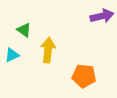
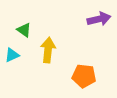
purple arrow: moved 3 px left, 3 px down
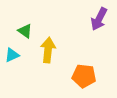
purple arrow: rotated 130 degrees clockwise
green triangle: moved 1 px right, 1 px down
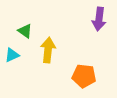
purple arrow: rotated 20 degrees counterclockwise
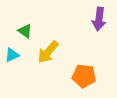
yellow arrow: moved 2 px down; rotated 145 degrees counterclockwise
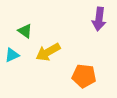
yellow arrow: rotated 20 degrees clockwise
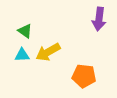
cyan triangle: moved 10 px right; rotated 21 degrees clockwise
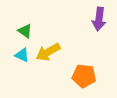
cyan triangle: rotated 28 degrees clockwise
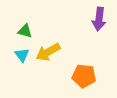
green triangle: rotated 21 degrees counterclockwise
cyan triangle: rotated 28 degrees clockwise
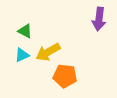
green triangle: rotated 14 degrees clockwise
cyan triangle: rotated 42 degrees clockwise
orange pentagon: moved 19 px left
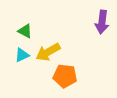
purple arrow: moved 3 px right, 3 px down
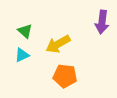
green triangle: rotated 14 degrees clockwise
yellow arrow: moved 10 px right, 8 px up
